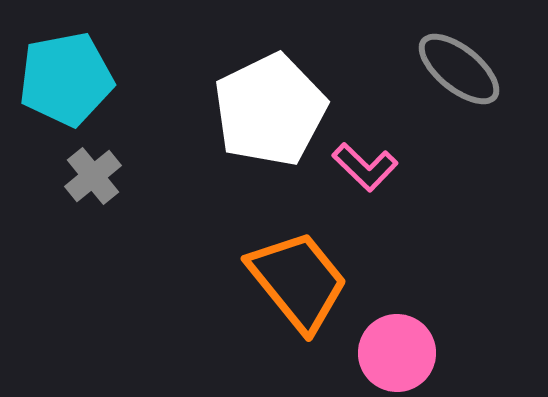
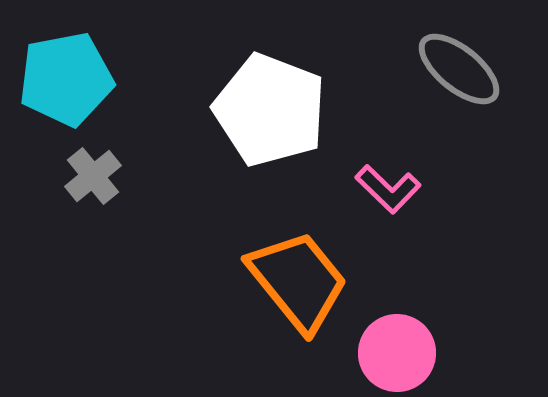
white pentagon: rotated 25 degrees counterclockwise
pink L-shape: moved 23 px right, 22 px down
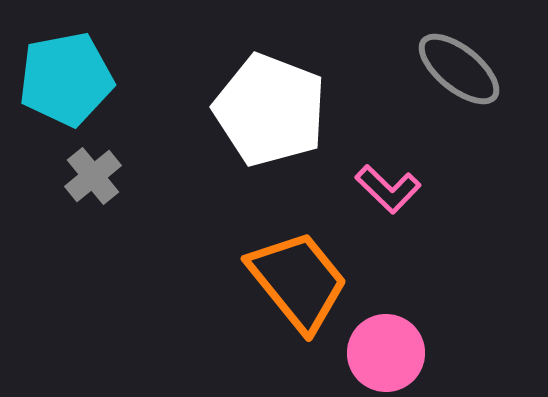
pink circle: moved 11 px left
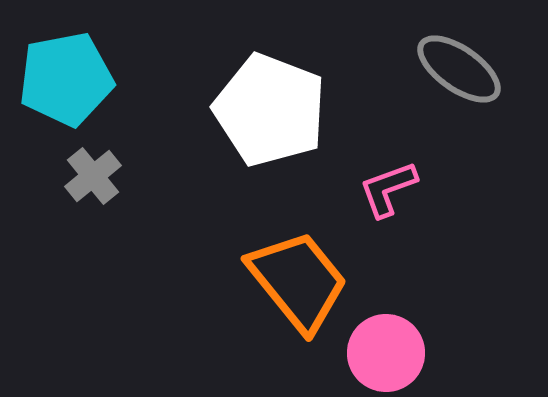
gray ellipse: rotated 4 degrees counterclockwise
pink L-shape: rotated 116 degrees clockwise
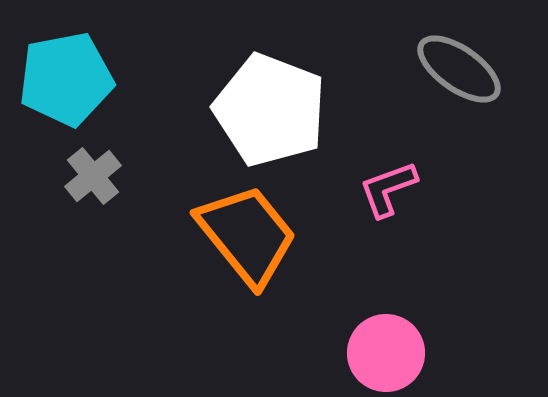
orange trapezoid: moved 51 px left, 46 px up
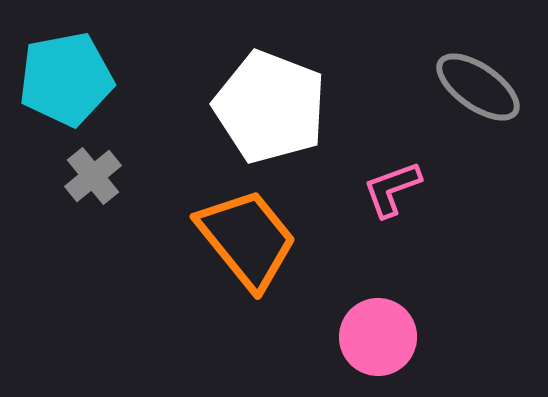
gray ellipse: moved 19 px right, 18 px down
white pentagon: moved 3 px up
pink L-shape: moved 4 px right
orange trapezoid: moved 4 px down
pink circle: moved 8 px left, 16 px up
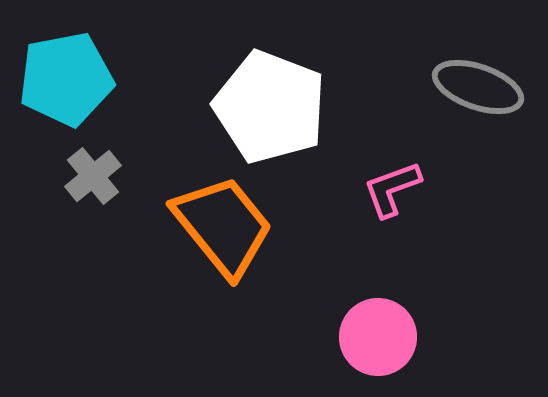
gray ellipse: rotated 16 degrees counterclockwise
orange trapezoid: moved 24 px left, 13 px up
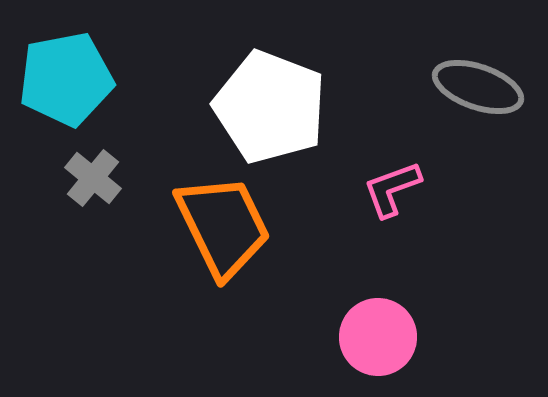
gray cross: moved 2 px down; rotated 12 degrees counterclockwise
orange trapezoid: rotated 13 degrees clockwise
